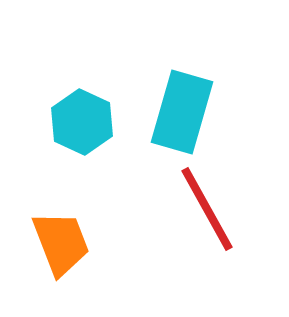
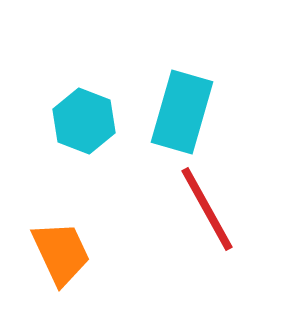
cyan hexagon: moved 2 px right, 1 px up; rotated 4 degrees counterclockwise
orange trapezoid: moved 10 px down; rotated 4 degrees counterclockwise
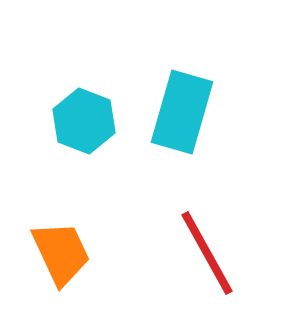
red line: moved 44 px down
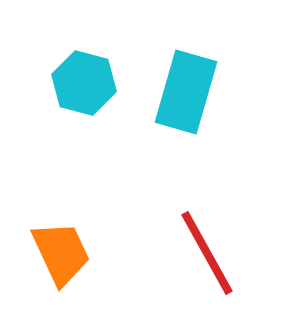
cyan rectangle: moved 4 px right, 20 px up
cyan hexagon: moved 38 px up; rotated 6 degrees counterclockwise
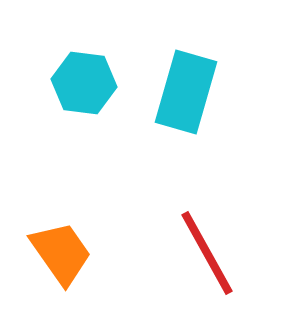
cyan hexagon: rotated 8 degrees counterclockwise
orange trapezoid: rotated 10 degrees counterclockwise
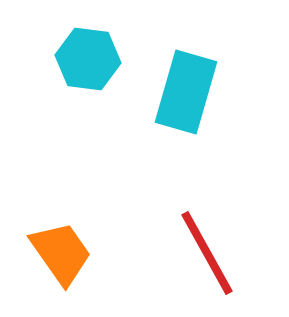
cyan hexagon: moved 4 px right, 24 px up
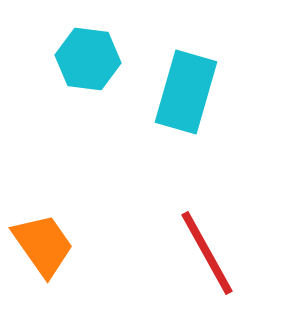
orange trapezoid: moved 18 px left, 8 px up
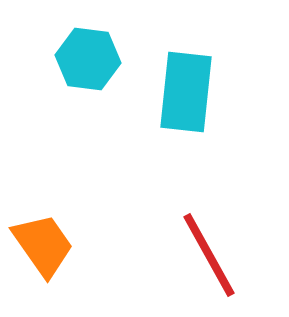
cyan rectangle: rotated 10 degrees counterclockwise
red line: moved 2 px right, 2 px down
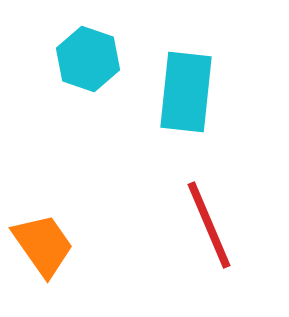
cyan hexagon: rotated 12 degrees clockwise
red line: moved 30 px up; rotated 6 degrees clockwise
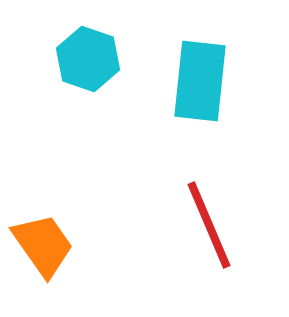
cyan rectangle: moved 14 px right, 11 px up
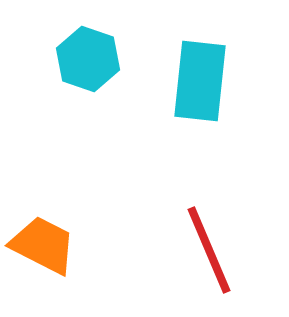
red line: moved 25 px down
orange trapezoid: rotated 28 degrees counterclockwise
